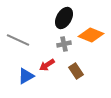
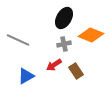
red arrow: moved 7 px right
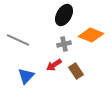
black ellipse: moved 3 px up
blue triangle: rotated 18 degrees counterclockwise
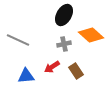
orange diamond: rotated 20 degrees clockwise
red arrow: moved 2 px left, 2 px down
blue triangle: rotated 42 degrees clockwise
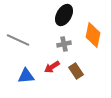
orange diamond: moved 2 px right; rotated 60 degrees clockwise
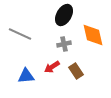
orange diamond: rotated 25 degrees counterclockwise
gray line: moved 2 px right, 6 px up
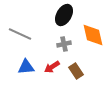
blue triangle: moved 9 px up
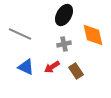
blue triangle: rotated 30 degrees clockwise
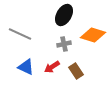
orange diamond: rotated 60 degrees counterclockwise
